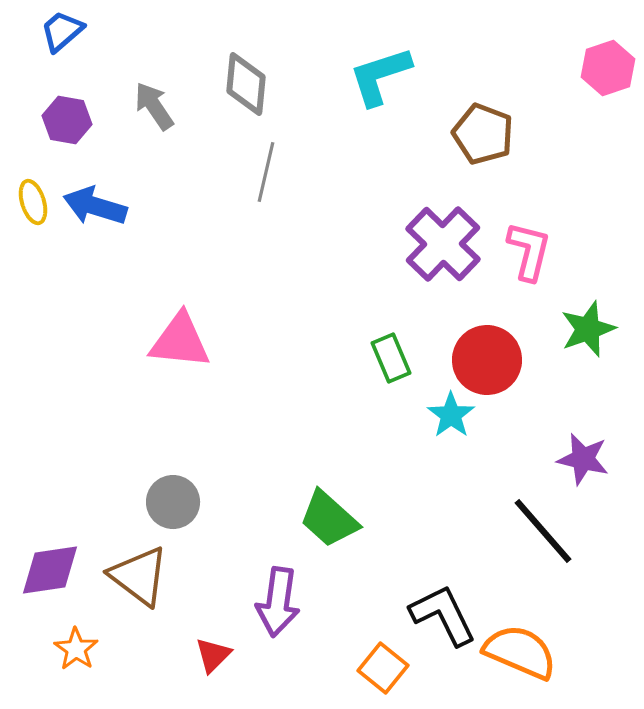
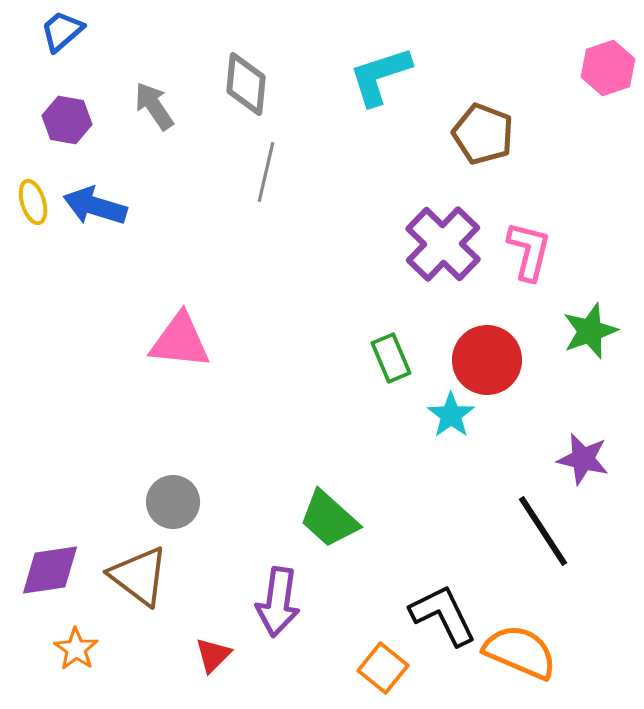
green star: moved 2 px right, 2 px down
black line: rotated 8 degrees clockwise
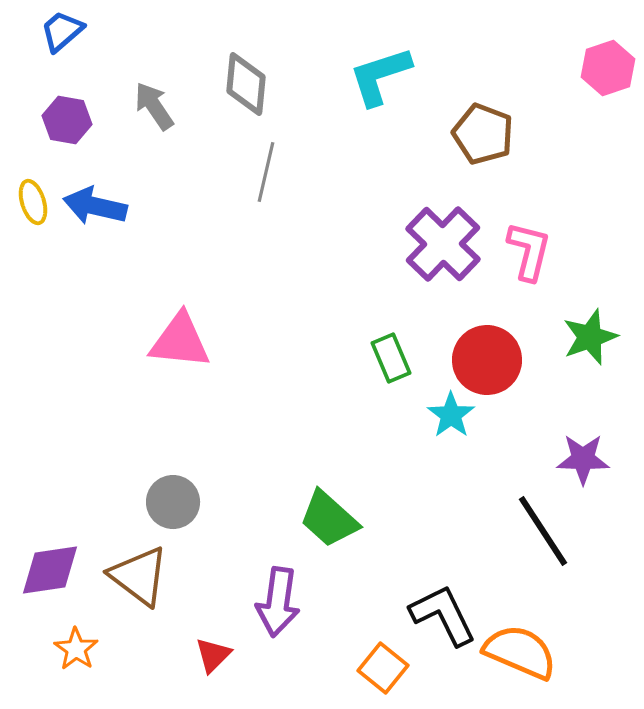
blue arrow: rotated 4 degrees counterclockwise
green star: moved 6 px down
purple star: rotated 12 degrees counterclockwise
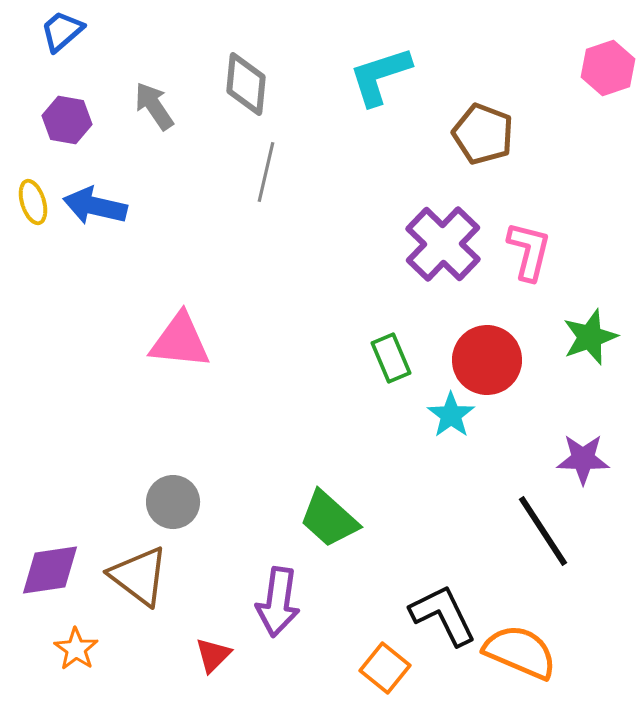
orange square: moved 2 px right
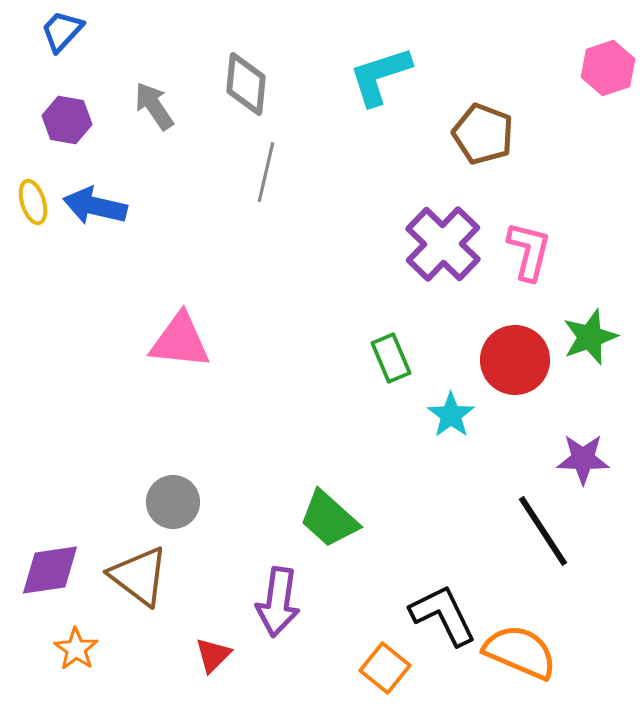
blue trapezoid: rotated 6 degrees counterclockwise
red circle: moved 28 px right
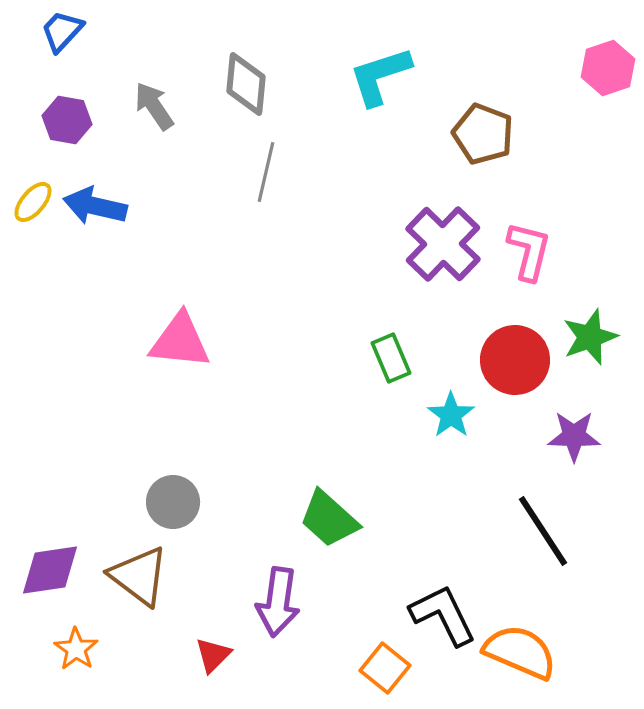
yellow ellipse: rotated 57 degrees clockwise
purple star: moved 9 px left, 23 px up
